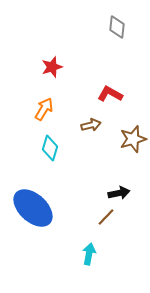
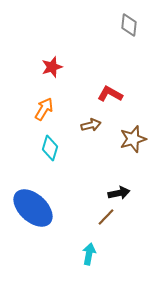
gray diamond: moved 12 px right, 2 px up
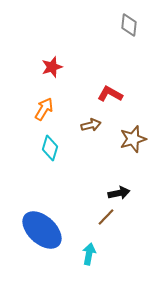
blue ellipse: moved 9 px right, 22 px down
